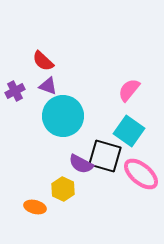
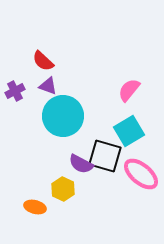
cyan square: rotated 24 degrees clockwise
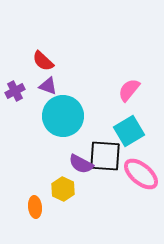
black square: rotated 12 degrees counterclockwise
orange ellipse: rotated 70 degrees clockwise
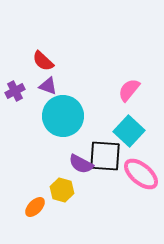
cyan square: rotated 16 degrees counterclockwise
yellow hexagon: moved 1 px left, 1 px down; rotated 10 degrees counterclockwise
orange ellipse: rotated 50 degrees clockwise
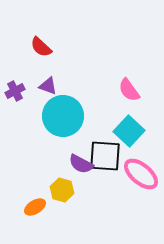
red semicircle: moved 2 px left, 14 px up
pink semicircle: rotated 75 degrees counterclockwise
orange ellipse: rotated 15 degrees clockwise
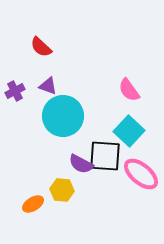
yellow hexagon: rotated 10 degrees counterclockwise
orange ellipse: moved 2 px left, 3 px up
